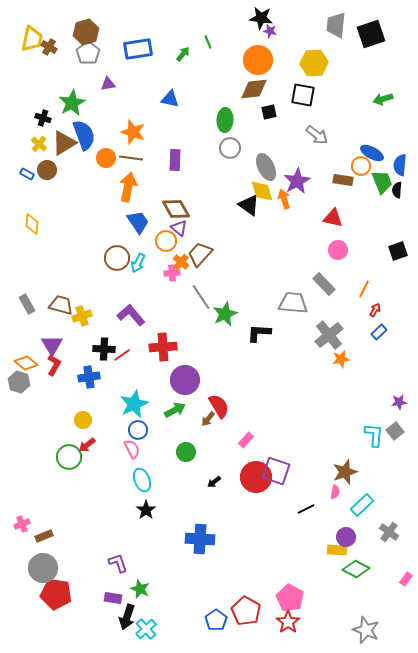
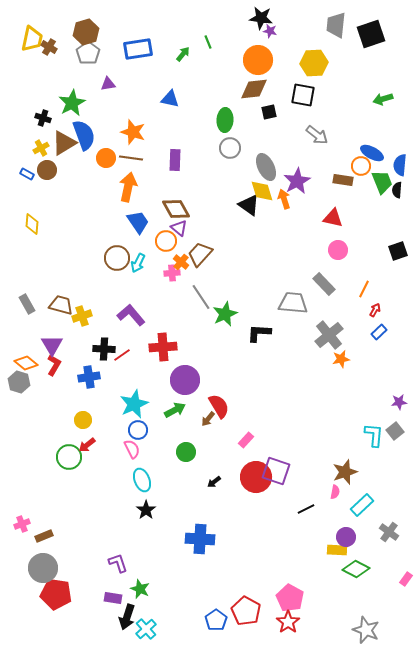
yellow cross at (39, 144): moved 2 px right, 4 px down; rotated 21 degrees clockwise
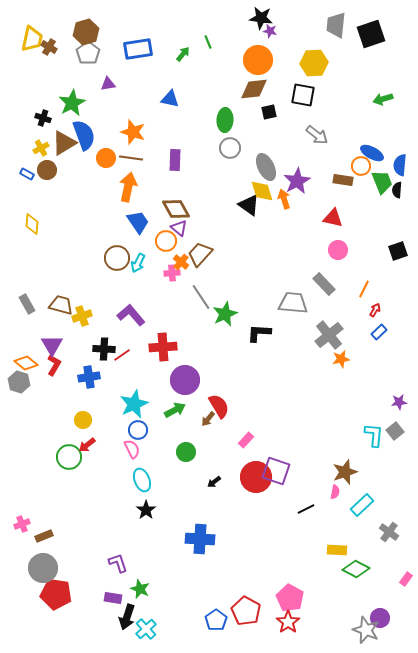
purple circle at (346, 537): moved 34 px right, 81 px down
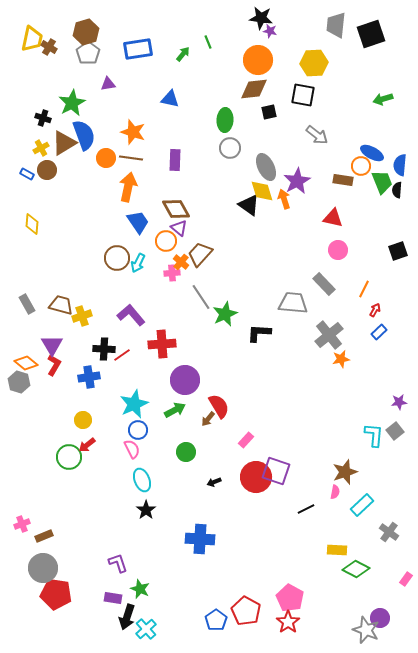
red cross at (163, 347): moved 1 px left, 3 px up
black arrow at (214, 482): rotated 16 degrees clockwise
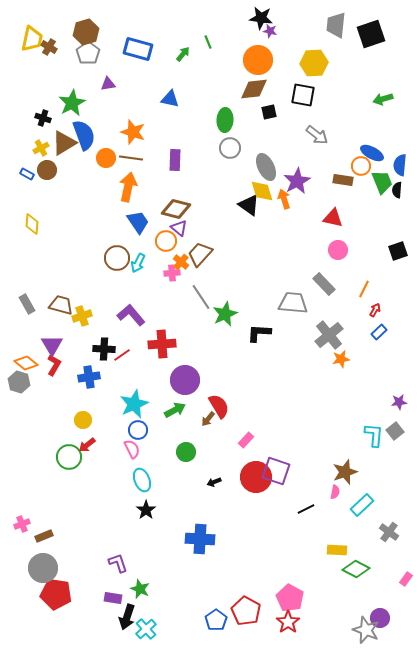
blue rectangle at (138, 49): rotated 24 degrees clockwise
brown diamond at (176, 209): rotated 48 degrees counterclockwise
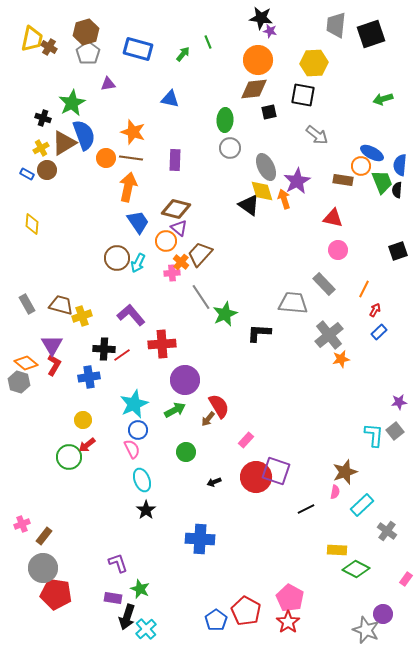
gray cross at (389, 532): moved 2 px left, 1 px up
brown rectangle at (44, 536): rotated 30 degrees counterclockwise
purple circle at (380, 618): moved 3 px right, 4 px up
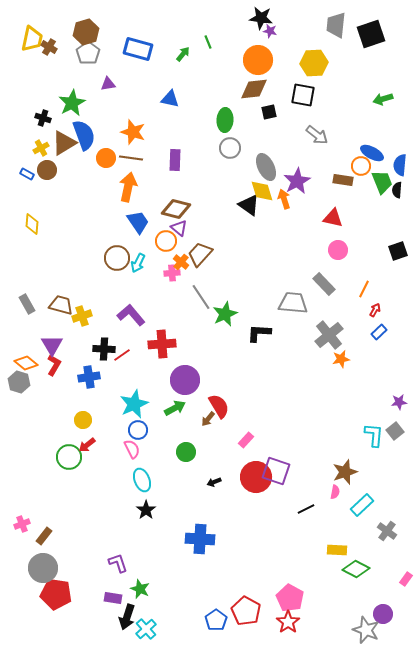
green arrow at (175, 410): moved 2 px up
